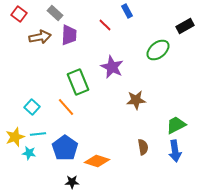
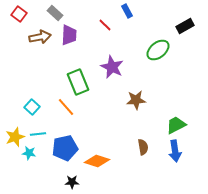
blue pentagon: rotated 25 degrees clockwise
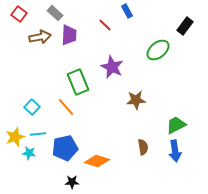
black rectangle: rotated 24 degrees counterclockwise
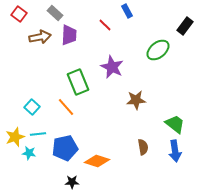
green trapezoid: moved 1 px left, 1 px up; rotated 65 degrees clockwise
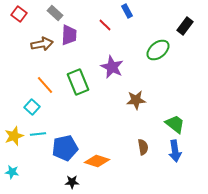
brown arrow: moved 2 px right, 7 px down
orange line: moved 21 px left, 22 px up
yellow star: moved 1 px left, 1 px up
cyan star: moved 17 px left, 19 px down
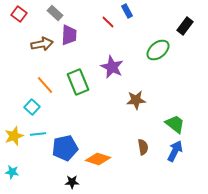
red line: moved 3 px right, 3 px up
blue arrow: rotated 145 degrees counterclockwise
orange diamond: moved 1 px right, 2 px up
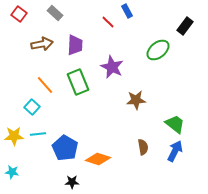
purple trapezoid: moved 6 px right, 10 px down
yellow star: rotated 18 degrees clockwise
blue pentagon: rotated 30 degrees counterclockwise
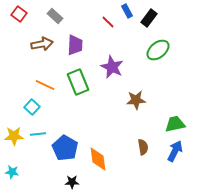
gray rectangle: moved 3 px down
black rectangle: moved 36 px left, 8 px up
orange line: rotated 24 degrees counterclockwise
green trapezoid: rotated 50 degrees counterclockwise
orange diamond: rotated 65 degrees clockwise
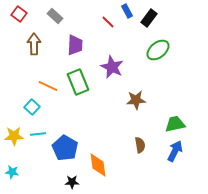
brown arrow: moved 8 px left; rotated 80 degrees counterclockwise
orange line: moved 3 px right, 1 px down
brown semicircle: moved 3 px left, 2 px up
orange diamond: moved 6 px down
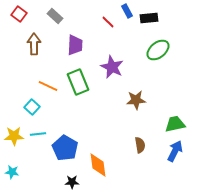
black rectangle: rotated 48 degrees clockwise
